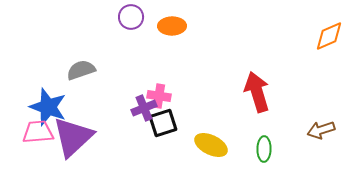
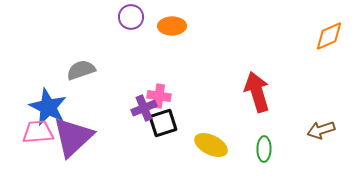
blue star: rotated 6 degrees clockwise
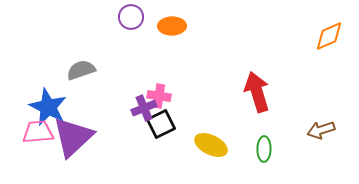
black square: moved 2 px left, 1 px down; rotated 8 degrees counterclockwise
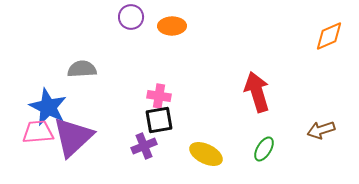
gray semicircle: moved 1 px right, 1 px up; rotated 16 degrees clockwise
purple cross: moved 38 px down
black square: moved 2 px left, 4 px up; rotated 16 degrees clockwise
yellow ellipse: moved 5 px left, 9 px down
green ellipse: rotated 30 degrees clockwise
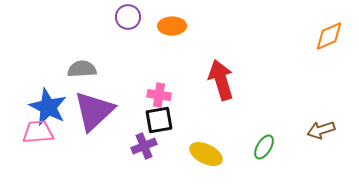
purple circle: moved 3 px left
red arrow: moved 36 px left, 12 px up
pink cross: moved 1 px up
purple triangle: moved 21 px right, 26 px up
green ellipse: moved 2 px up
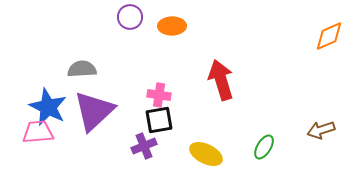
purple circle: moved 2 px right
